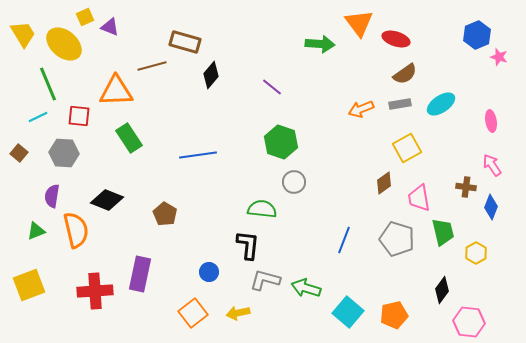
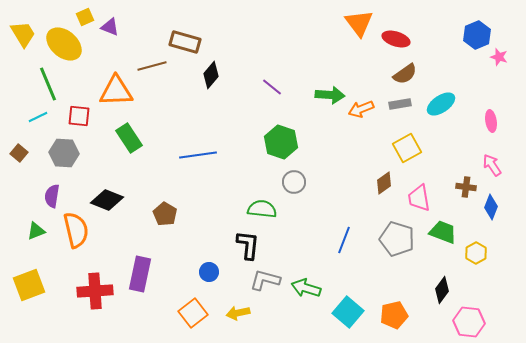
green arrow at (320, 44): moved 10 px right, 51 px down
green trapezoid at (443, 232): rotated 56 degrees counterclockwise
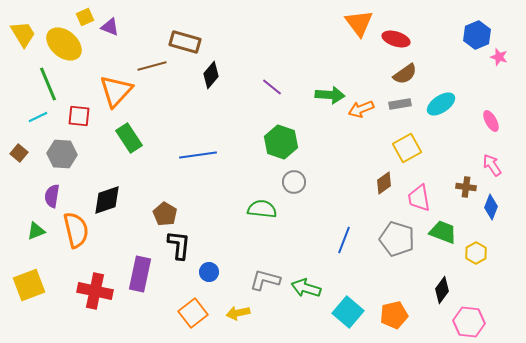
orange triangle at (116, 91): rotated 45 degrees counterclockwise
pink ellipse at (491, 121): rotated 20 degrees counterclockwise
gray hexagon at (64, 153): moved 2 px left, 1 px down
black diamond at (107, 200): rotated 40 degrees counterclockwise
black L-shape at (248, 245): moved 69 px left
red cross at (95, 291): rotated 16 degrees clockwise
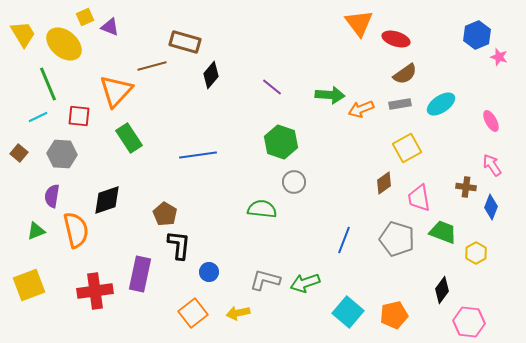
green arrow at (306, 288): moved 1 px left, 5 px up; rotated 36 degrees counterclockwise
red cross at (95, 291): rotated 20 degrees counterclockwise
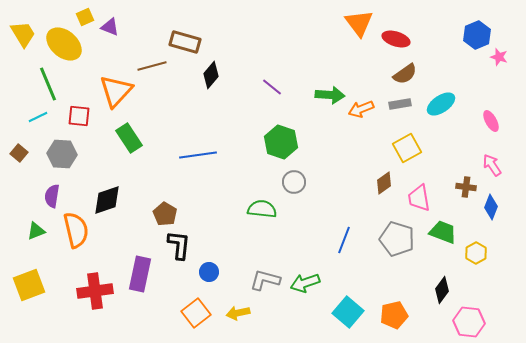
orange square at (193, 313): moved 3 px right
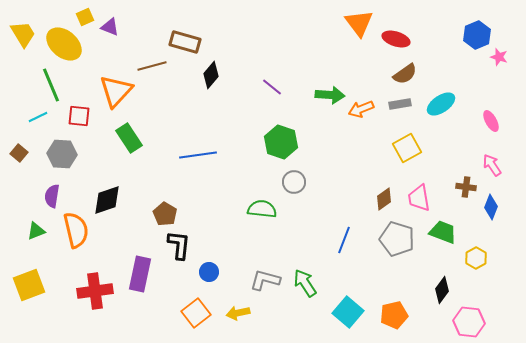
green line at (48, 84): moved 3 px right, 1 px down
brown diamond at (384, 183): moved 16 px down
yellow hexagon at (476, 253): moved 5 px down
green arrow at (305, 283): rotated 76 degrees clockwise
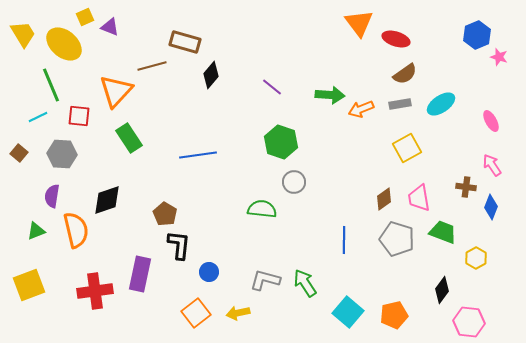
blue line at (344, 240): rotated 20 degrees counterclockwise
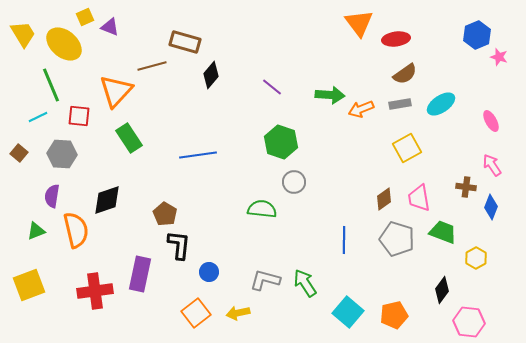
red ellipse at (396, 39): rotated 24 degrees counterclockwise
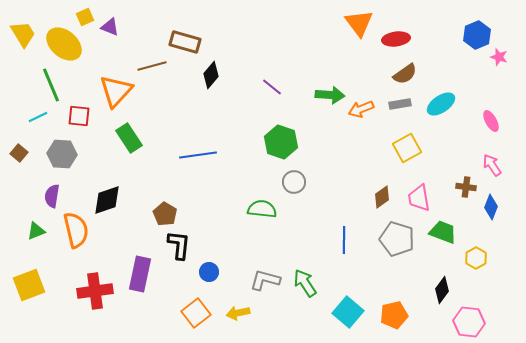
brown diamond at (384, 199): moved 2 px left, 2 px up
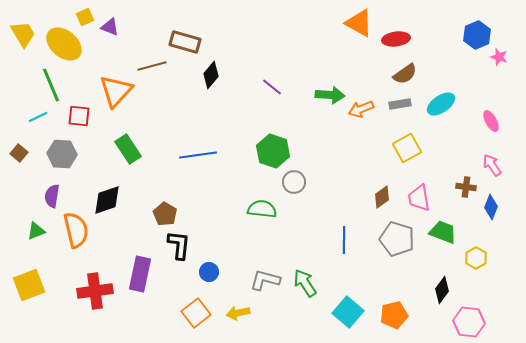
orange triangle at (359, 23): rotated 24 degrees counterclockwise
green rectangle at (129, 138): moved 1 px left, 11 px down
green hexagon at (281, 142): moved 8 px left, 9 px down
